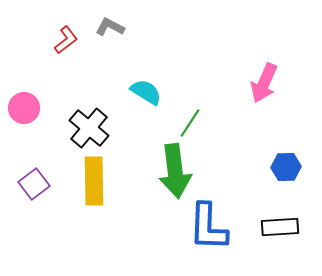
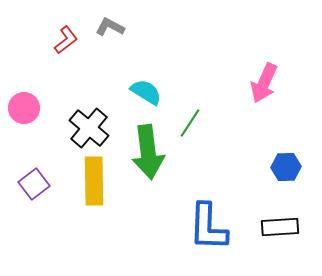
green arrow: moved 27 px left, 19 px up
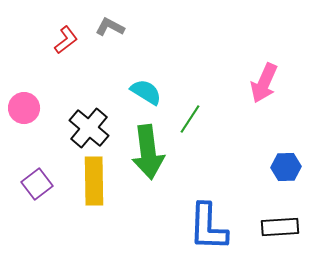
green line: moved 4 px up
purple square: moved 3 px right
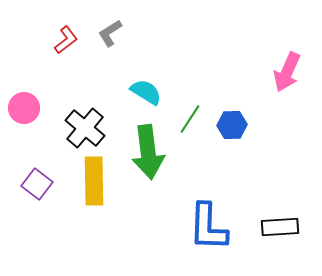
gray L-shape: moved 6 px down; rotated 60 degrees counterclockwise
pink arrow: moved 23 px right, 11 px up
black cross: moved 4 px left
blue hexagon: moved 54 px left, 42 px up
purple square: rotated 16 degrees counterclockwise
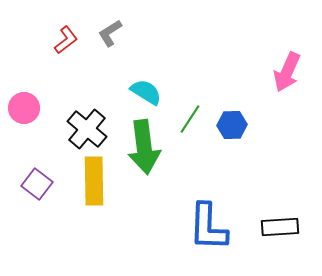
black cross: moved 2 px right, 1 px down
green arrow: moved 4 px left, 5 px up
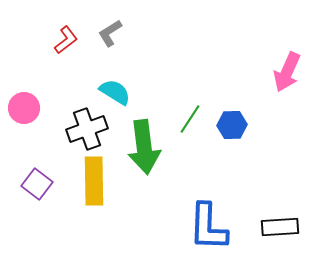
cyan semicircle: moved 31 px left
black cross: rotated 30 degrees clockwise
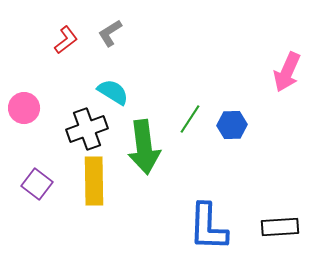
cyan semicircle: moved 2 px left
